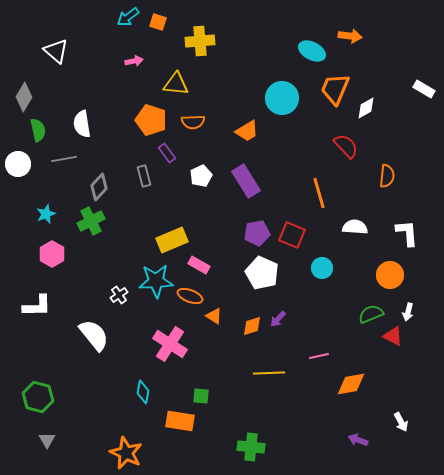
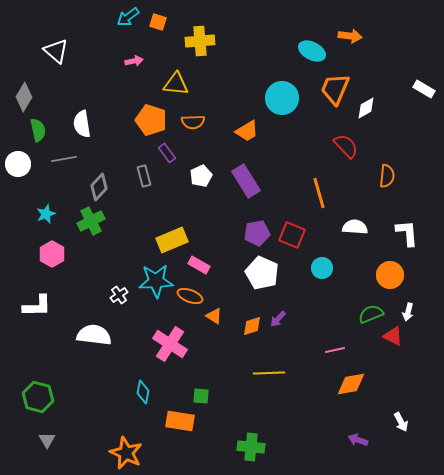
white semicircle at (94, 335): rotated 44 degrees counterclockwise
pink line at (319, 356): moved 16 px right, 6 px up
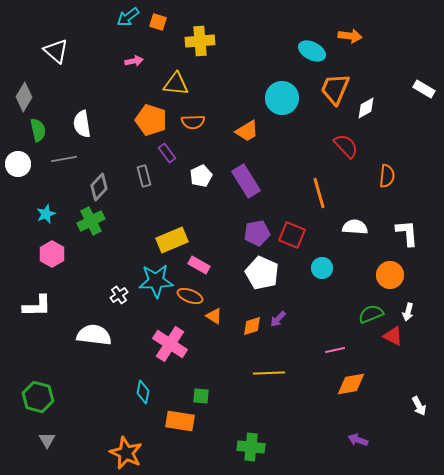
white arrow at (401, 422): moved 18 px right, 16 px up
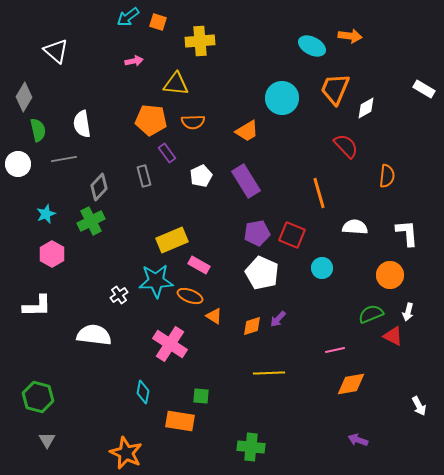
cyan ellipse at (312, 51): moved 5 px up
orange pentagon at (151, 120): rotated 12 degrees counterclockwise
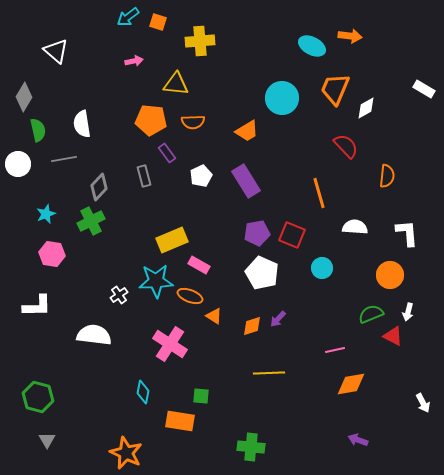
pink hexagon at (52, 254): rotated 20 degrees counterclockwise
white arrow at (419, 406): moved 4 px right, 3 px up
